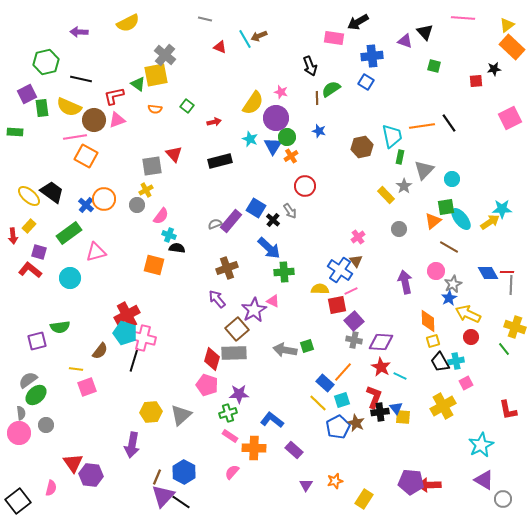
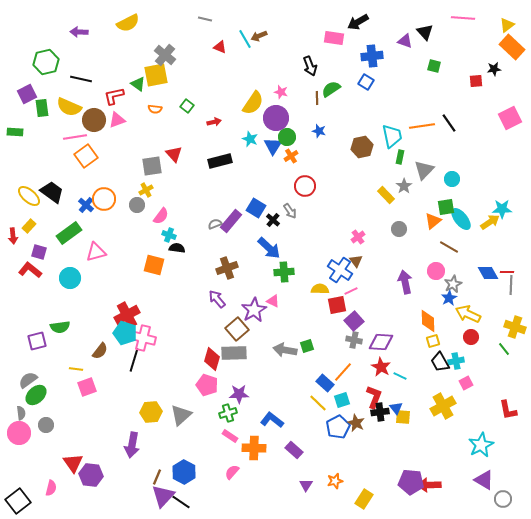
orange square at (86, 156): rotated 25 degrees clockwise
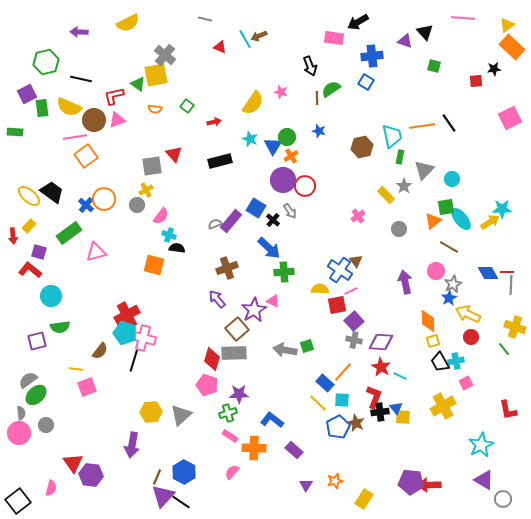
purple circle at (276, 118): moved 7 px right, 62 px down
pink cross at (358, 237): moved 21 px up
cyan circle at (70, 278): moved 19 px left, 18 px down
cyan square at (342, 400): rotated 21 degrees clockwise
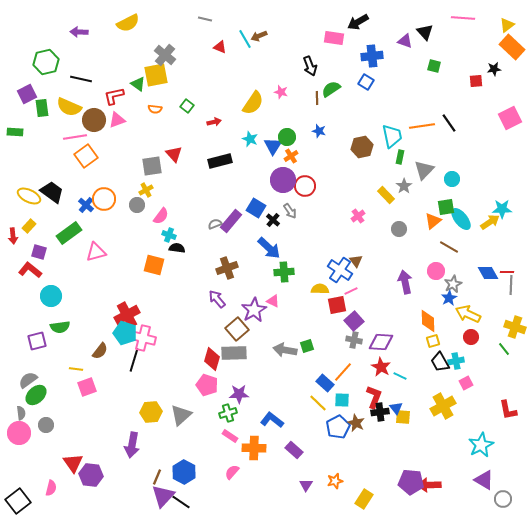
yellow ellipse at (29, 196): rotated 15 degrees counterclockwise
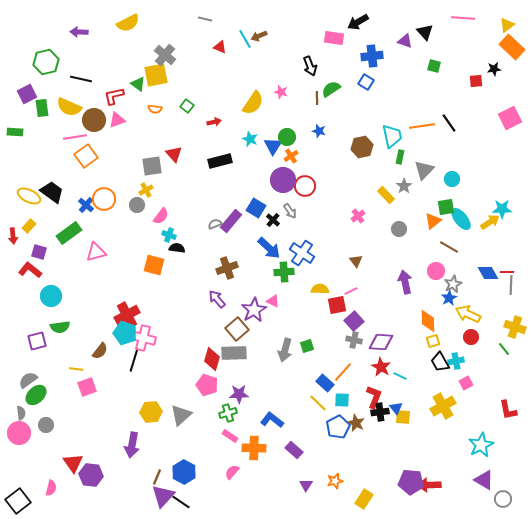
blue cross at (340, 270): moved 38 px left, 17 px up
gray arrow at (285, 350): rotated 85 degrees counterclockwise
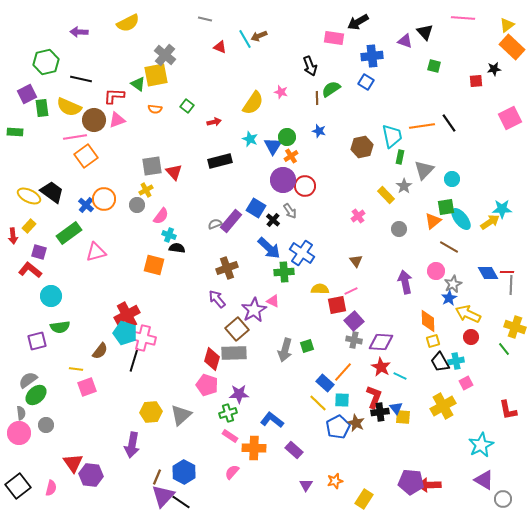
red L-shape at (114, 96): rotated 15 degrees clockwise
red triangle at (174, 154): moved 18 px down
black square at (18, 501): moved 15 px up
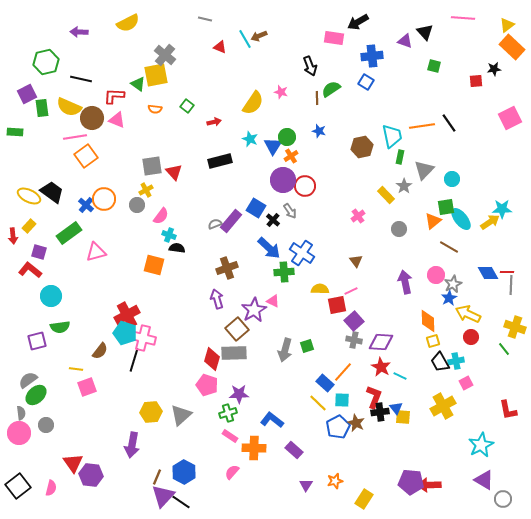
brown circle at (94, 120): moved 2 px left, 2 px up
pink triangle at (117, 120): rotated 42 degrees clockwise
pink circle at (436, 271): moved 4 px down
purple arrow at (217, 299): rotated 24 degrees clockwise
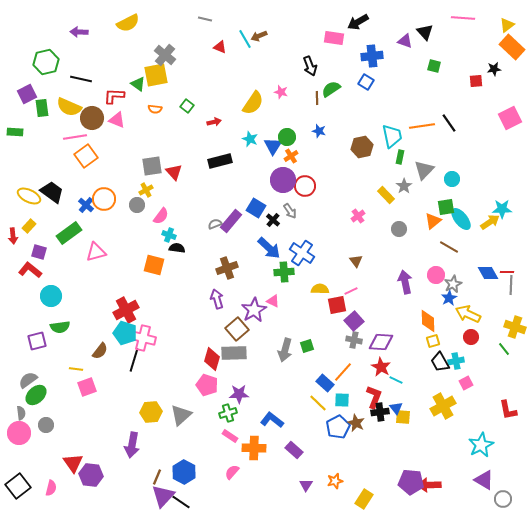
red cross at (127, 315): moved 1 px left, 5 px up
cyan line at (400, 376): moved 4 px left, 4 px down
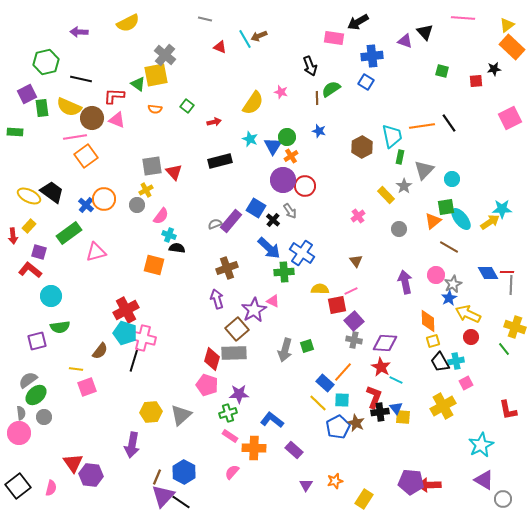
green square at (434, 66): moved 8 px right, 5 px down
brown hexagon at (362, 147): rotated 15 degrees counterclockwise
purple diamond at (381, 342): moved 4 px right, 1 px down
gray circle at (46, 425): moved 2 px left, 8 px up
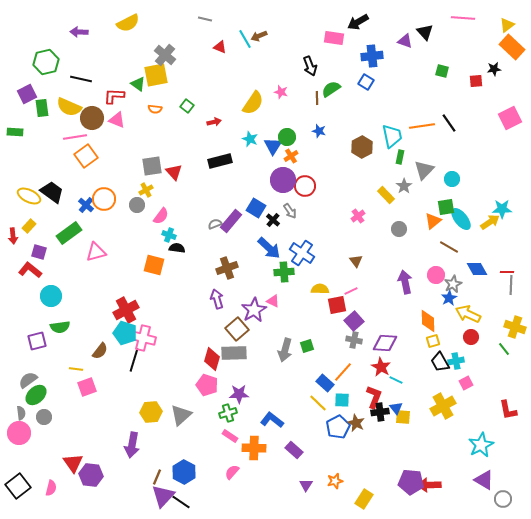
blue diamond at (488, 273): moved 11 px left, 4 px up
